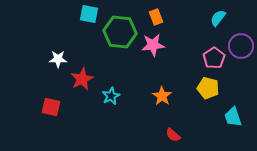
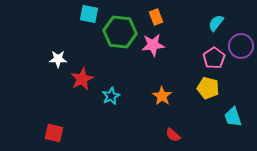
cyan semicircle: moved 2 px left, 5 px down
red square: moved 3 px right, 26 px down
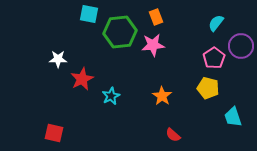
green hexagon: rotated 12 degrees counterclockwise
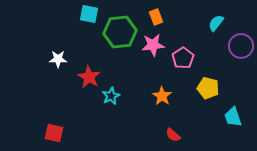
pink pentagon: moved 31 px left
red star: moved 7 px right, 2 px up; rotated 15 degrees counterclockwise
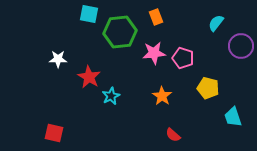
pink star: moved 1 px right, 8 px down
pink pentagon: rotated 20 degrees counterclockwise
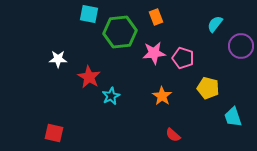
cyan semicircle: moved 1 px left, 1 px down
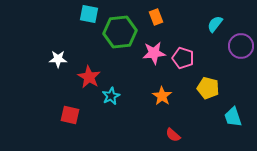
red square: moved 16 px right, 18 px up
